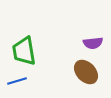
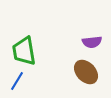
purple semicircle: moved 1 px left, 1 px up
blue line: rotated 42 degrees counterclockwise
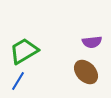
green trapezoid: rotated 68 degrees clockwise
blue line: moved 1 px right
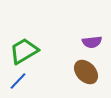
blue line: rotated 12 degrees clockwise
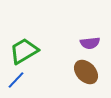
purple semicircle: moved 2 px left, 1 px down
blue line: moved 2 px left, 1 px up
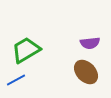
green trapezoid: moved 2 px right, 1 px up
blue line: rotated 18 degrees clockwise
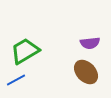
green trapezoid: moved 1 px left, 1 px down
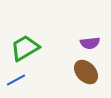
green trapezoid: moved 3 px up
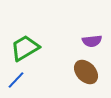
purple semicircle: moved 2 px right, 2 px up
blue line: rotated 18 degrees counterclockwise
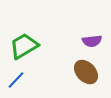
green trapezoid: moved 1 px left, 2 px up
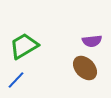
brown ellipse: moved 1 px left, 4 px up
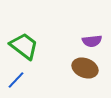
green trapezoid: rotated 68 degrees clockwise
brown ellipse: rotated 25 degrees counterclockwise
